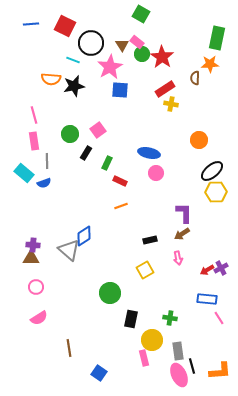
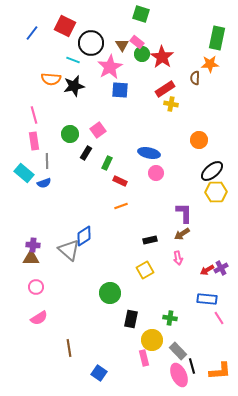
green square at (141, 14): rotated 12 degrees counterclockwise
blue line at (31, 24): moved 1 px right, 9 px down; rotated 49 degrees counterclockwise
gray rectangle at (178, 351): rotated 36 degrees counterclockwise
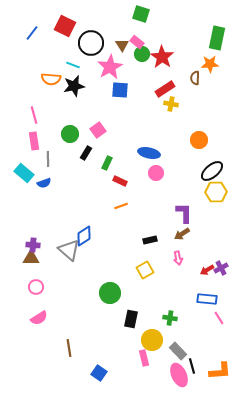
cyan line at (73, 60): moved 5 px down
gray line at (47, 161): moved 1 px right, 2 px up
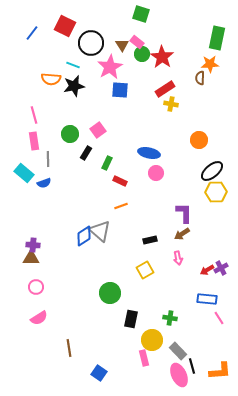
brown semicircle at (195, 78): moved 5 px right
gray triangle at (69, 250): moved 31 px right, 19 px up
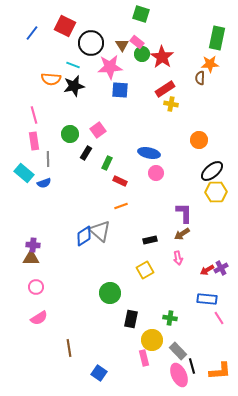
pink star at (110, 67): rotated 25 degrees clockwise
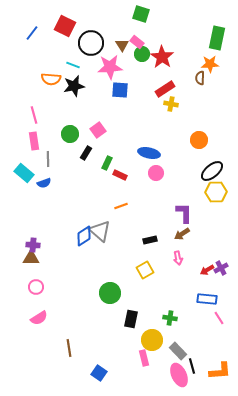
red rectangle at (120, 181): moved 6 px up
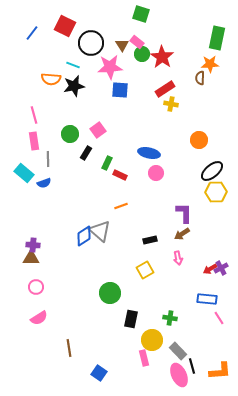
red arrow at (207, 270): moved 3 px right, 1 px up
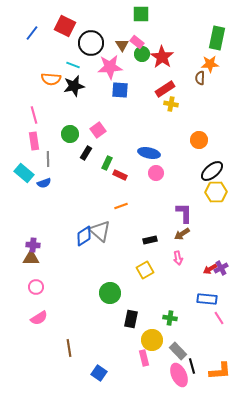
green square at (141, 14): rotated 18 degrees counterclockwise
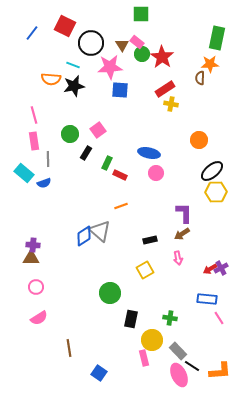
black line at (192, 366): rotated 42 degrees counterclockwise
